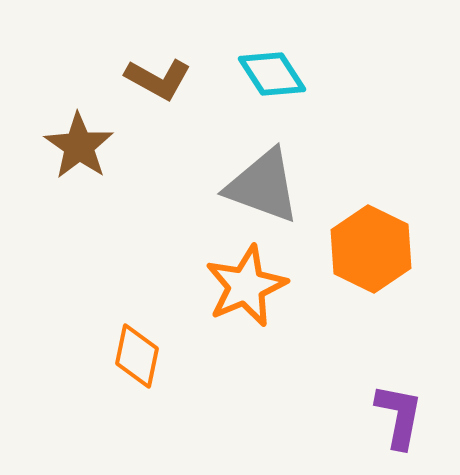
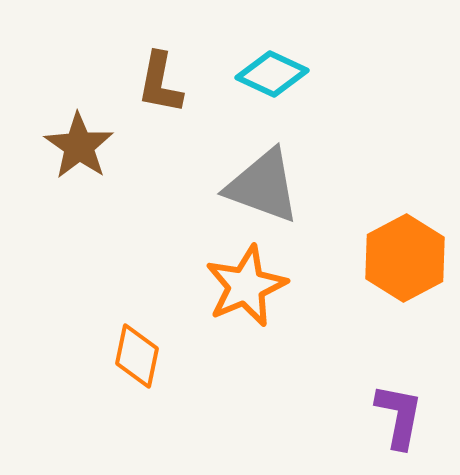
cyan diamond: rotated 32 degrees counterclockwise
brown L-shape: moved 2 px right, 4 px down; rotated 72 degrees clockwise
orange hexagon: moved 34 px right, 9 px down; rotated 6 degrees clockwise
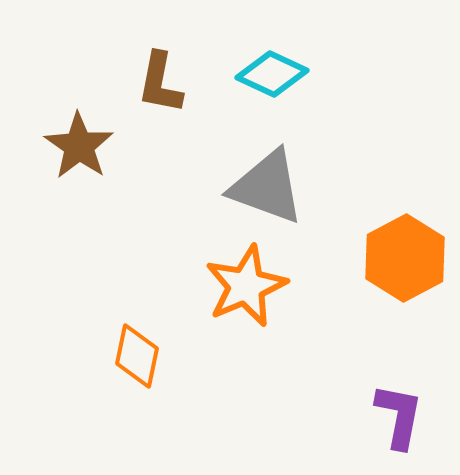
gray triangle: moved 4 px right, 1 px down
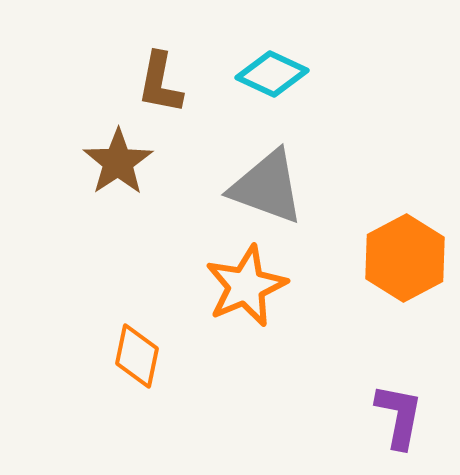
brown star: moved 39 px right, 16 px down; rotated 4 degrees clockwise
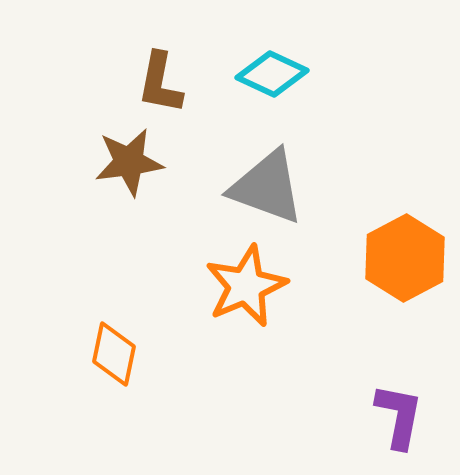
brown star: moved 11 px right; rotated 26 degrees clockwise
orange diamond: moved 23 px left, 2 px up
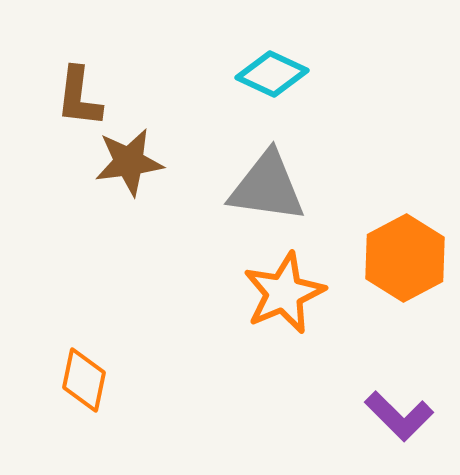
brown L-shape: moved 81 px left, 14 px down; rotated 4 degrees counterclockwise
gray triangle: rotated 12 degrees counterclockwise
orange star: moved 38 px right, 7 px down
orange diamond: moved 30 px left, 26 px down
purple L-shape: rotated 124 degrees clockwise
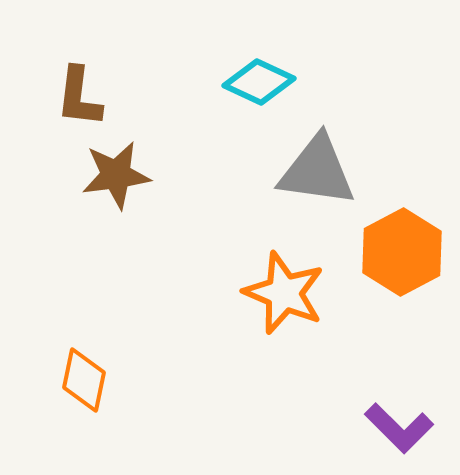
cyan diamond: moved 13 px left, 8 px down
brown star: moved 13 px left, 13 px down
gray triangle: moved 50 px right, 16 px up
orange hexagon: moved 3 px left, 6 px up
orange star: rotated 26 degrees counterclockwise
purple L-shape: moved 12 px down
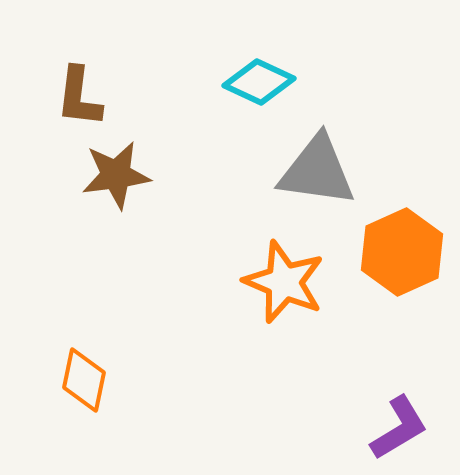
orange hexagon: rotated 4 degrees clockwise
orange star: moved 11 px up
purple L-shape: rotated 76 degrees counterclockwise
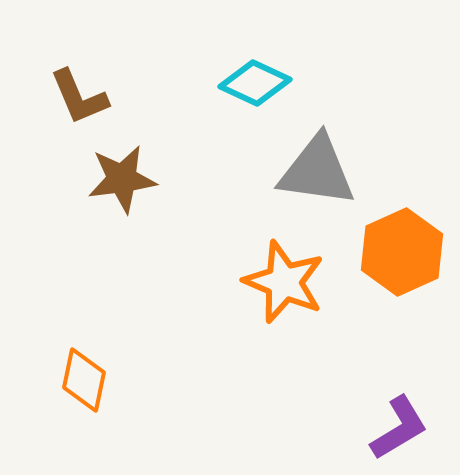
cyan diamond: moved 4 px left, 1 px down
brown L-shape: rotated 30 degrees counterclockwise
brown star: moved 6 px right, 4 px down
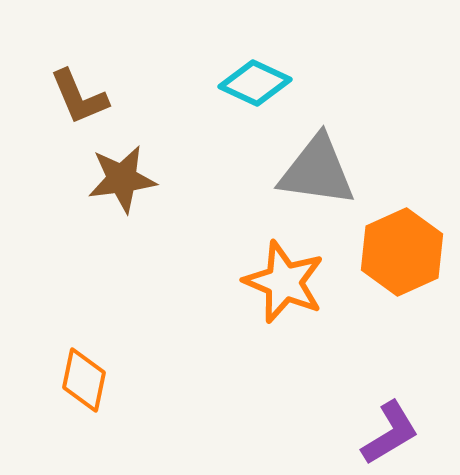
purple L-shape: moved 9 px left, 5 px down
